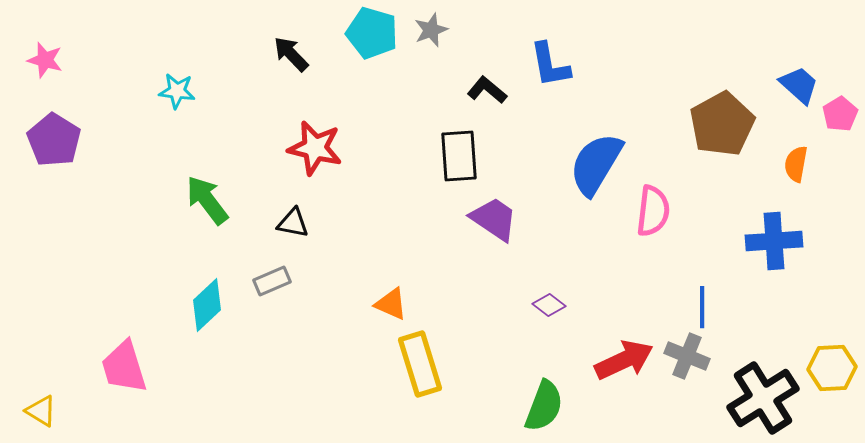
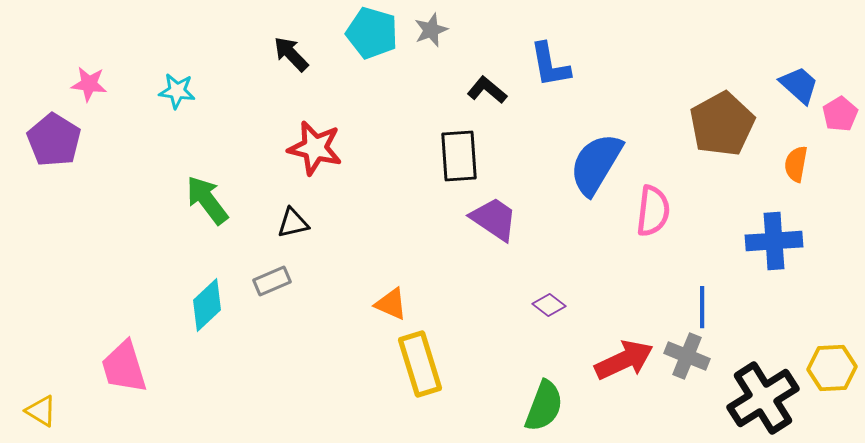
pink star: moved 44 px right, 24 px down; rotated 9 degrees counterclockwise
black triangle: rotated 24 degrees counterclockwise
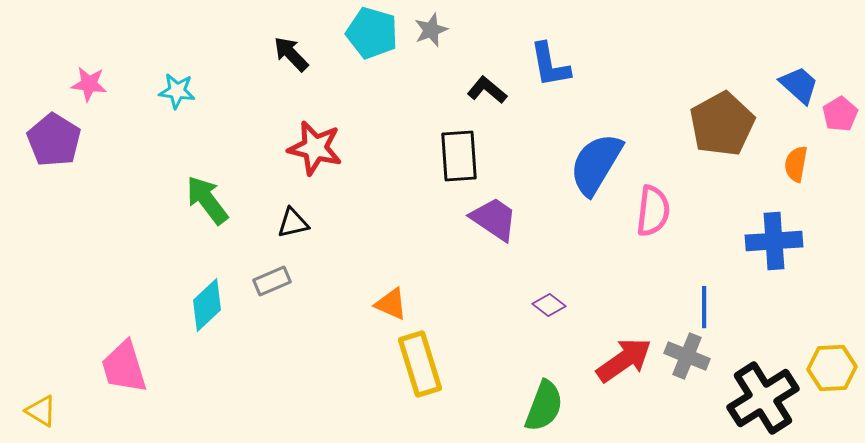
blue line: moved 2 px right
red arrow: rotated 10 degrees counterclockwise
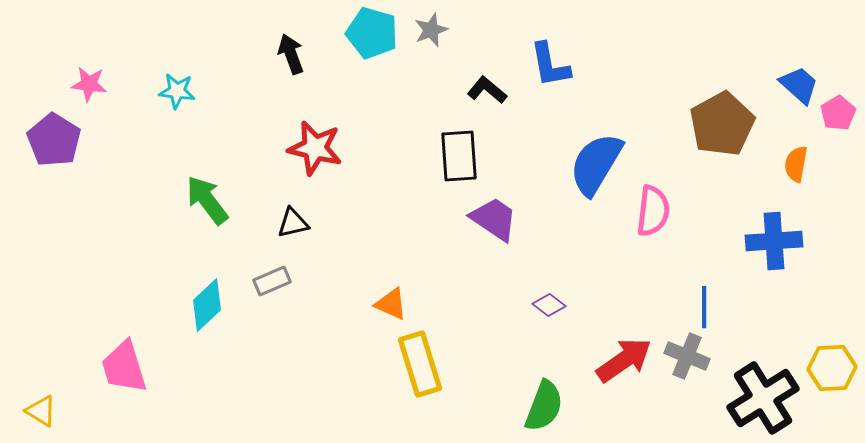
black arrow: rotated 24 degrees clockwise
pink pentagon: moved 2 px left, 1 px up
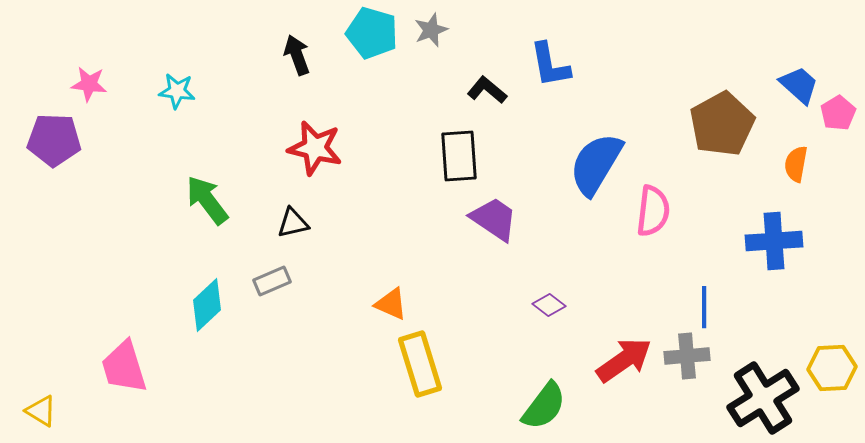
black arrow: moved 6 px right, 1 px down
purple pentagon: rotated 30 degrees counterclockwise
gray cross: rotated 27 degrees counterclockwise
green semicircle: rotated 16 degrees clockwise
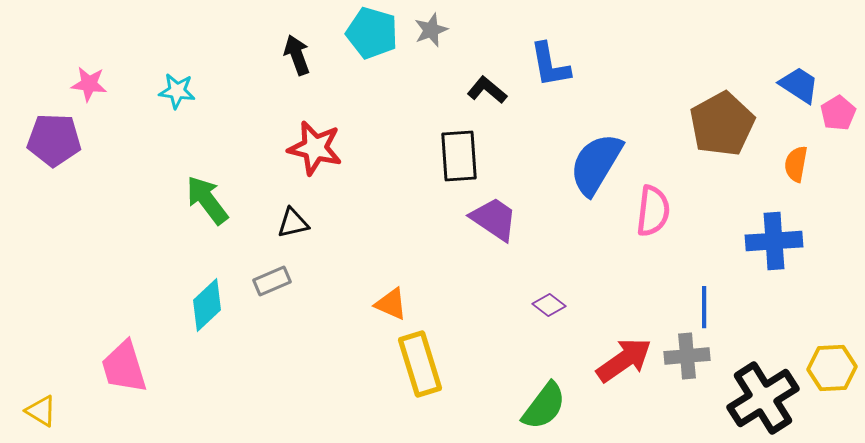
blue trapezoid: rotated 9 degrees counterclockwise
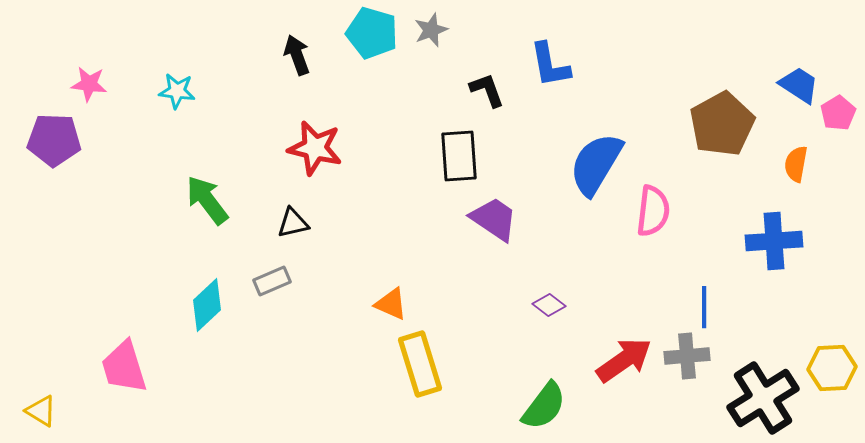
black L-shape: rotated 30 degrees clockwise
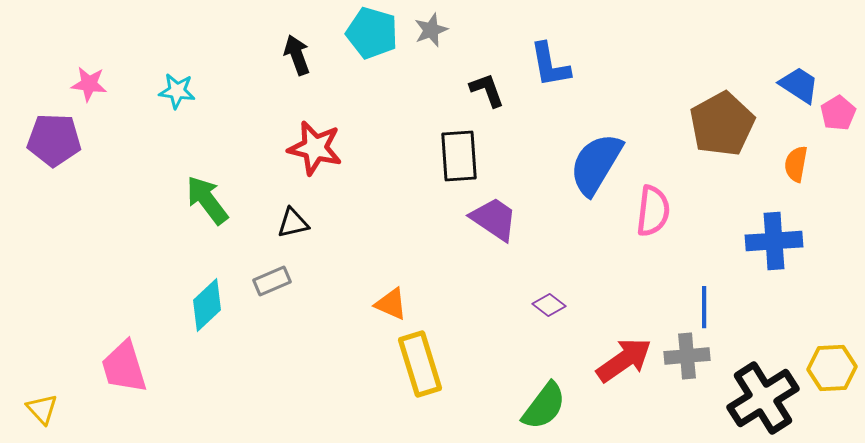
yellow triangle: moved 1 px right, 2 px up; rotated 16 degrees clockwise
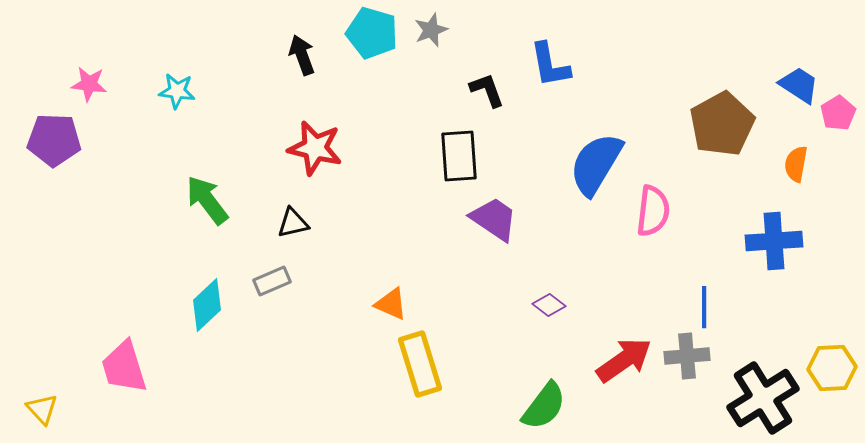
black arrow: moved 5 px right
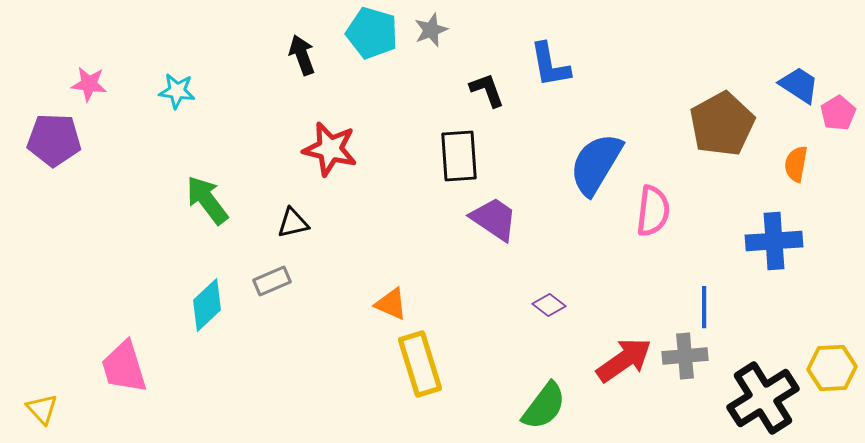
red star: moved 15 px right, 1 px down
gray cross: moved 2 px left
